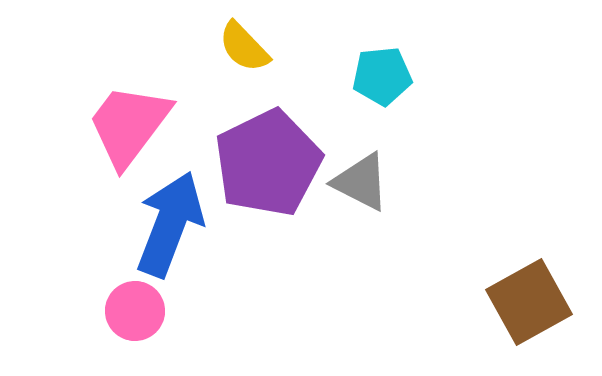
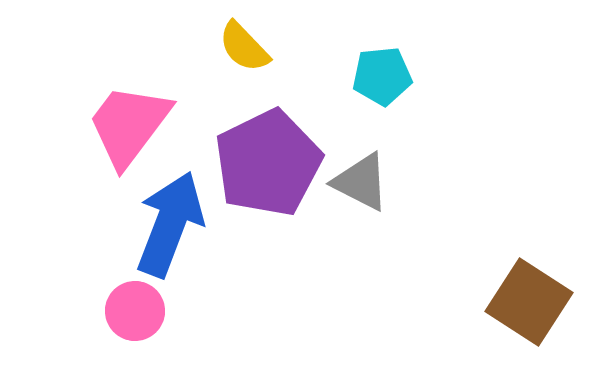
brown square: rotated 28 degrees counterclockwise
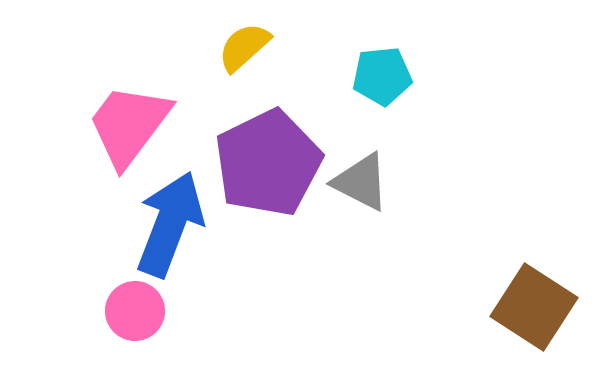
yellow semicircle: rotated 92 degrees clockwise
brown square: moved 5 px right, 5 px down
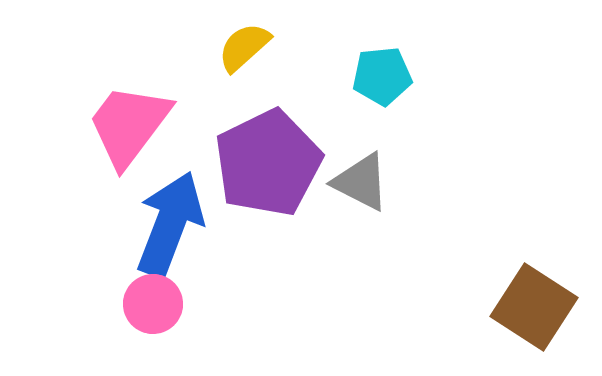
pink circle: moved 18 px right, 7 px up
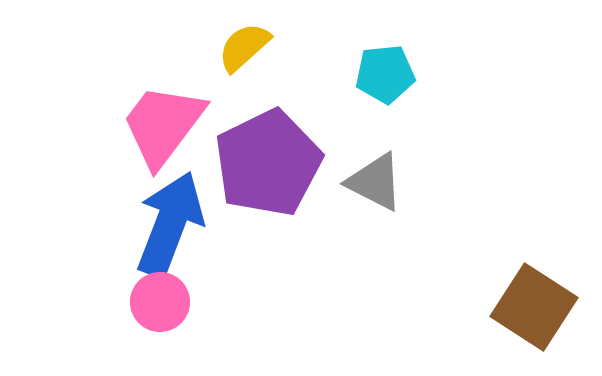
cyan pentagon: moved 3 px right, 2 px up
pink trapezoid: moved 34 px right
gray triangle: moved 14 px right
pink circle: moved 7 px right, 2 px up
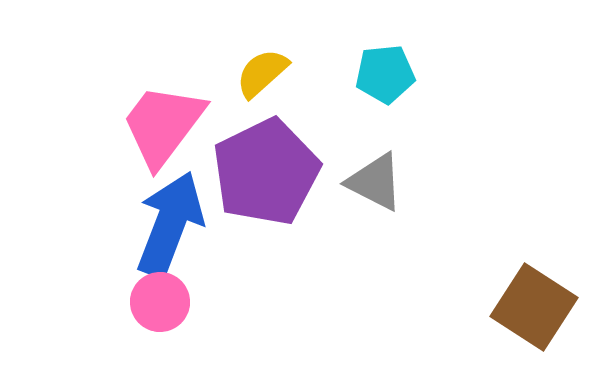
yellow semicircle: moved 18 px right, 26 px down
purple pentagon: moved 2 px left, 9 px down
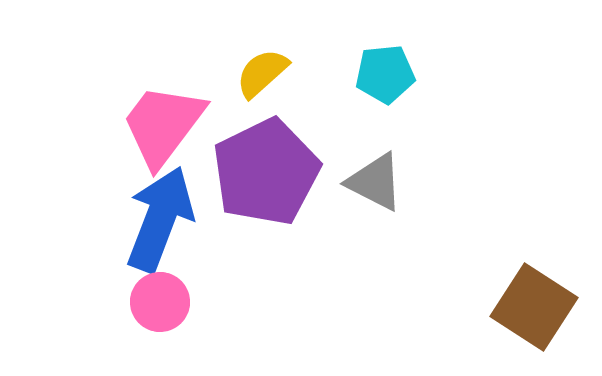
blue arrow: moved 10 px left, 5 px up
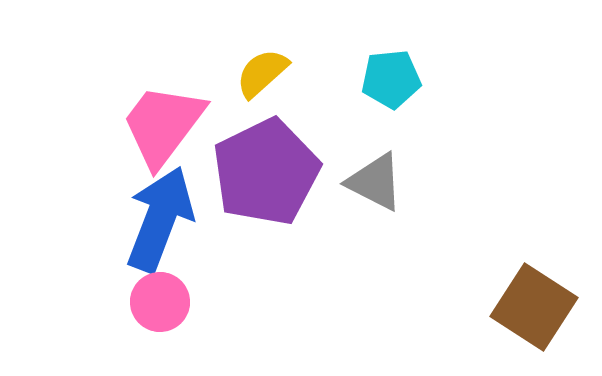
cyan pentagon: moved 6 px right, 5 px down
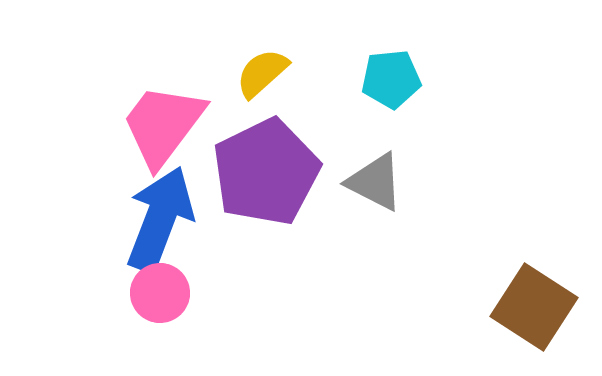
pink circle: moved 9 px up
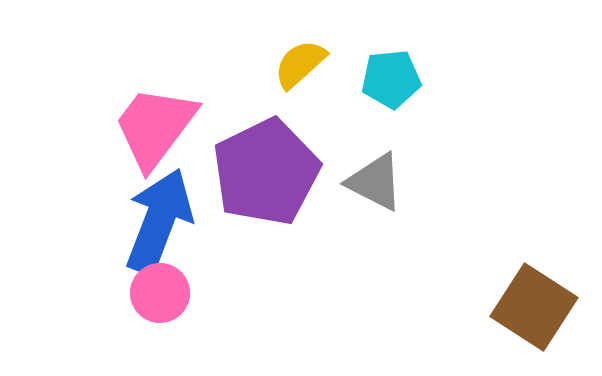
yellow semicircle: moved 38 px right, 9 px up
pink trapezoid: moved 8 px left, 2 px down
blue arrow: moved 1 px left, 2 px down
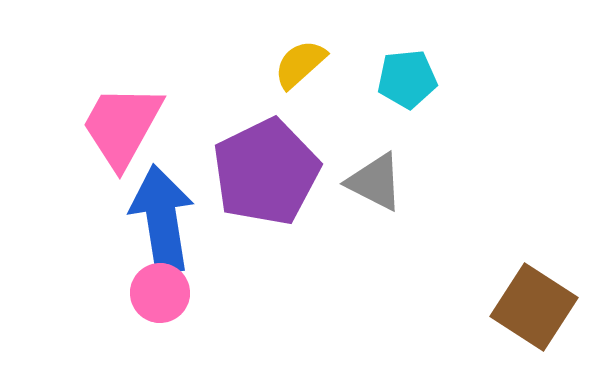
cyan pentagon: moved 16 px right
pink trapezoid: moved 33 px left, 1 px up; rotated 8 degrees counterclockwise
blue arrow: moved 3 px right, 2 px up; rotated 30 degrees counterclockwise
